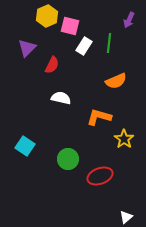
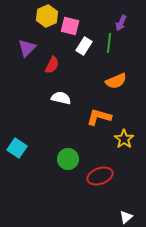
purple arrow: moved 8 px left, 3 px down
cyan square: moved 8 px left, 2 px down
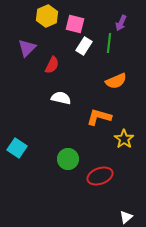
pink square: moved 5 px right, 2 px up
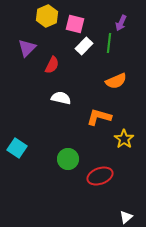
white rectangle: rotated 12 degrees clockwise
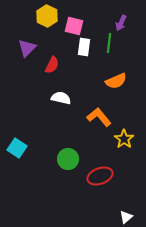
yellow hexagon: rotated 10 degrees counterclockwise
pink square: moved 1 px left, 2 px down
white rectangle: moved 1 px down; rotated 36 degrees counterclockwise
orange L-shape: rotated 35 degrees clockwise
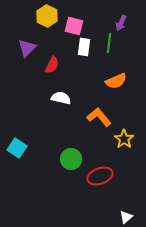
green circle: moved 3 px right
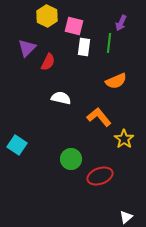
red semicircle: moved 4 px left, 3 px up
cyan square: moved 3 px up
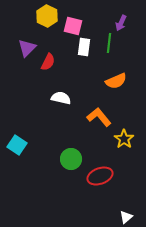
pink square: moved 1 px left
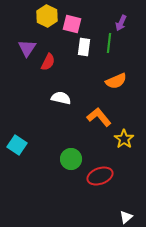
pink square: moved 1 px left, 2 px up
purple triangle: rotated 12 degrees counterclockwise
